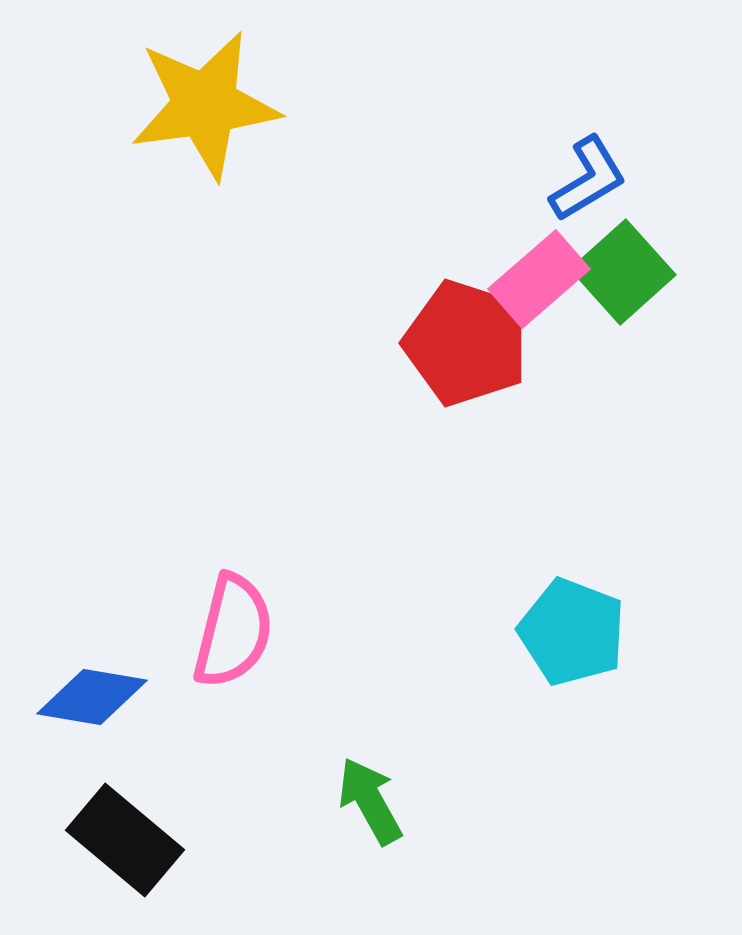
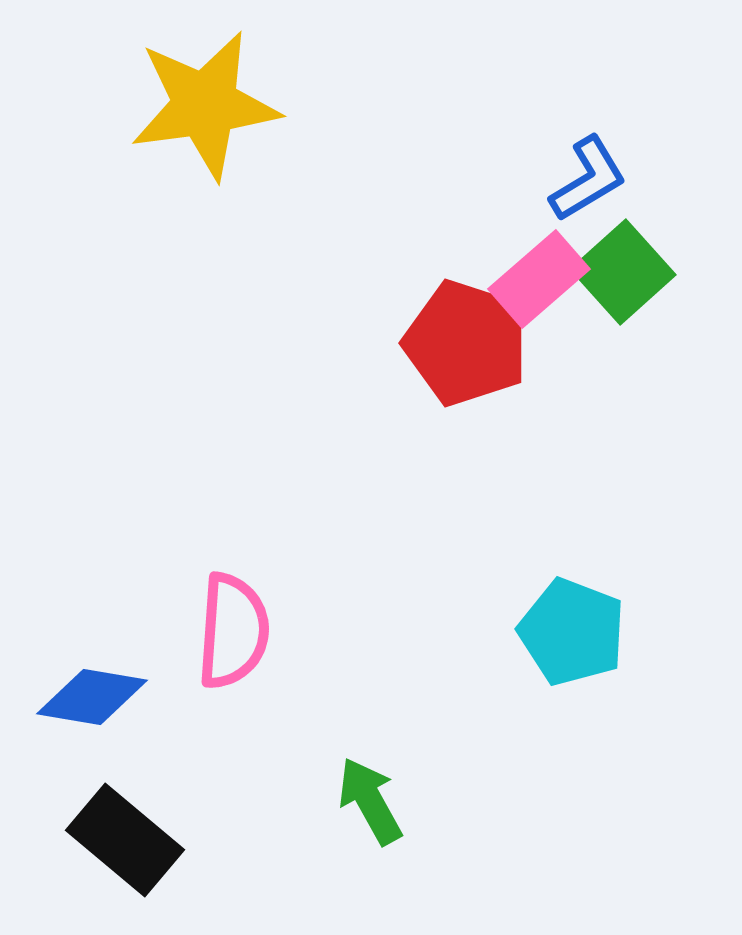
pink semicircle: rotated 10 degrees counterclockwise
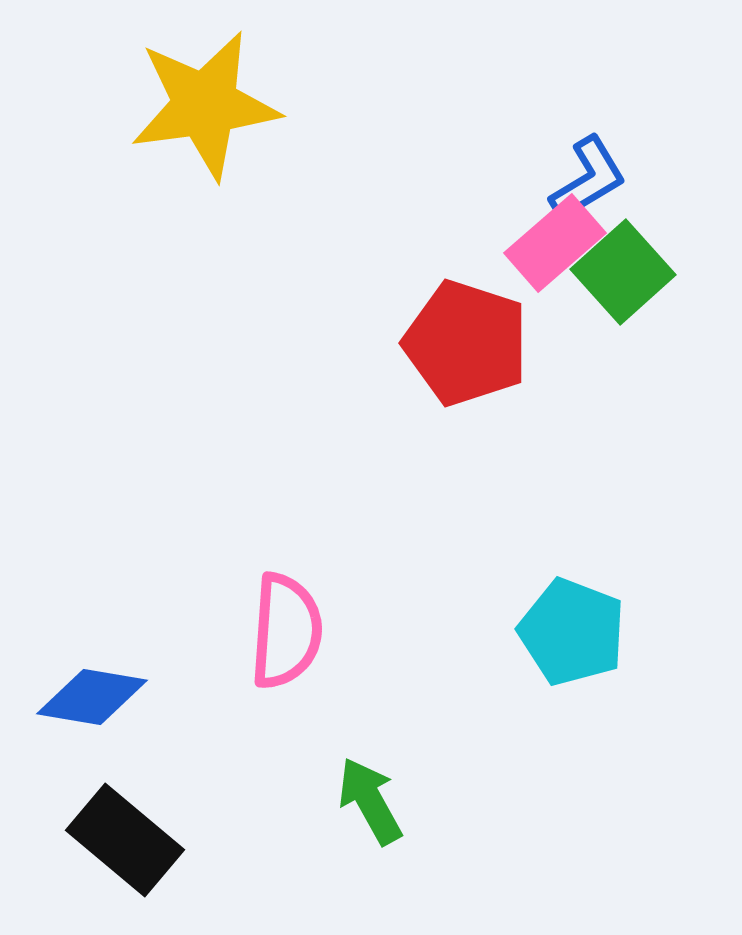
pink rectangle: moved 16 px right, 36 px up
pink semicircle: moved 53 px right
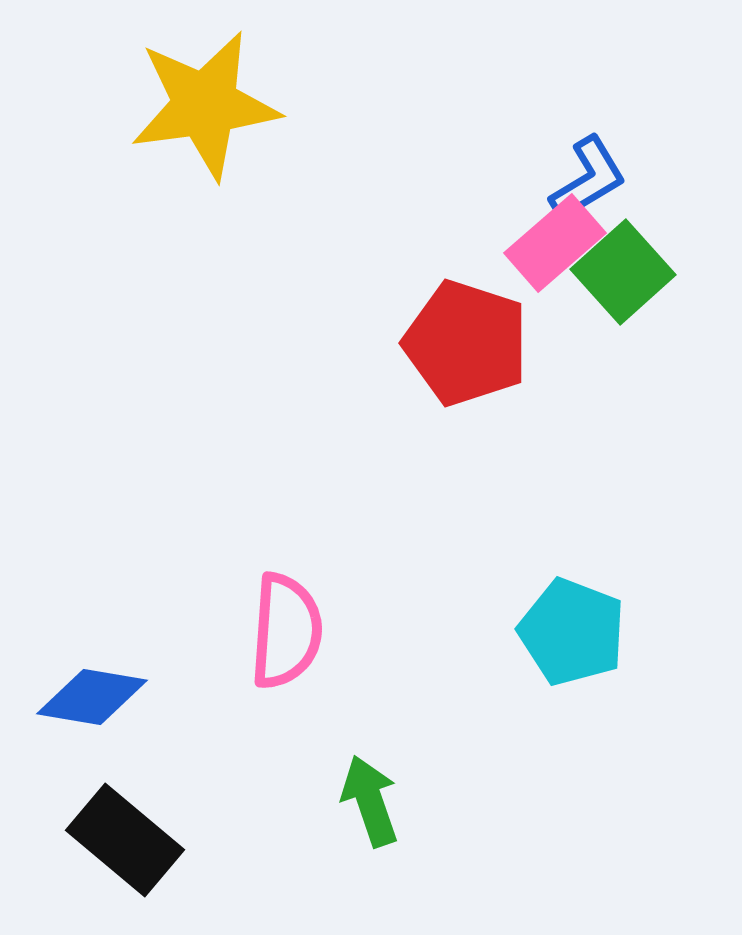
green arrow: rotated 10 degrees clockwise
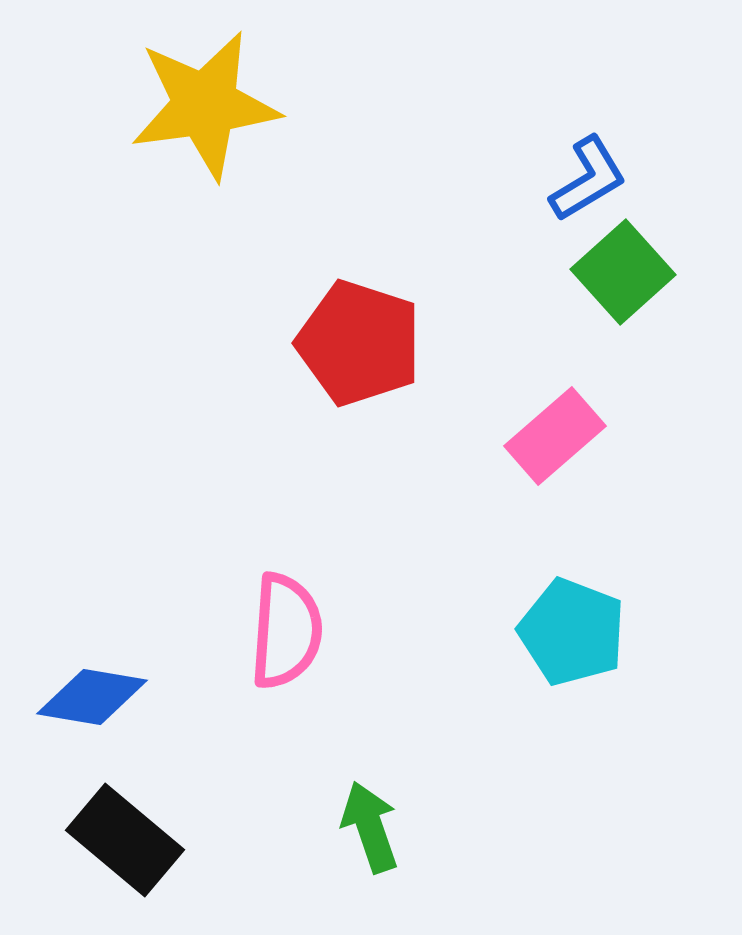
pink rectangle: moved 193 px down
red pentagon: moved 107 px left
green arrow: moved 26 px down
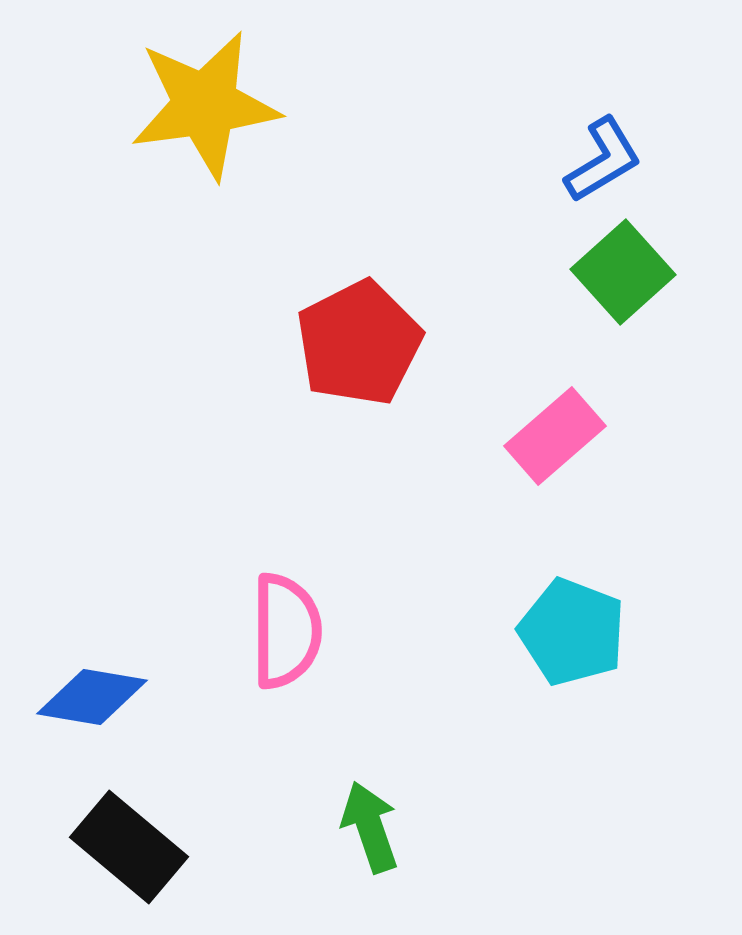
blue L-shape: moved 15 px right, 19 px up
red pentagon: rotated 27 degrees clockwise
pink semicircle: rotated 4 degrees counterclockwise
black rectangle: moved 4 px right, 7 px down
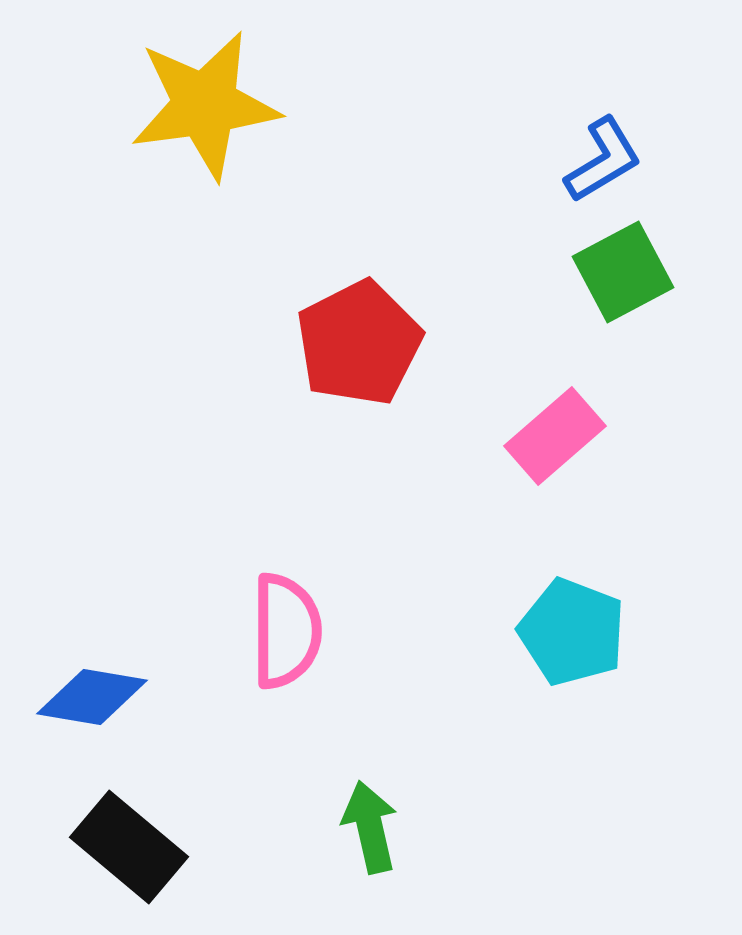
green square: rotated 14 degrees clockwise
green arrow: rotated 6 degrees clockwise
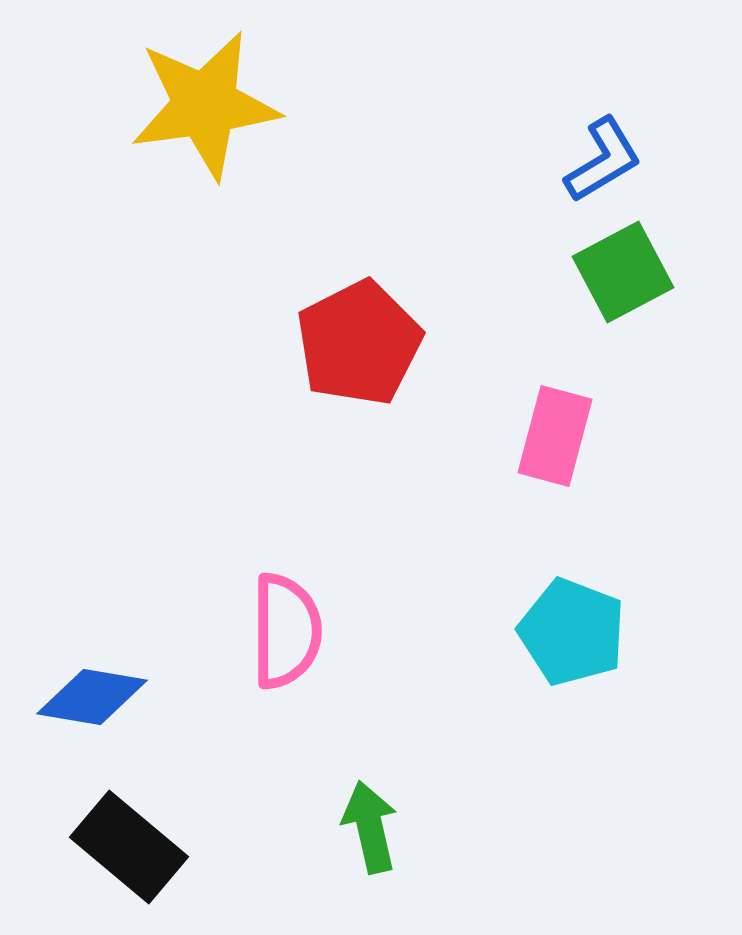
pink rectangle: rotated 34 degrees counterclockwise
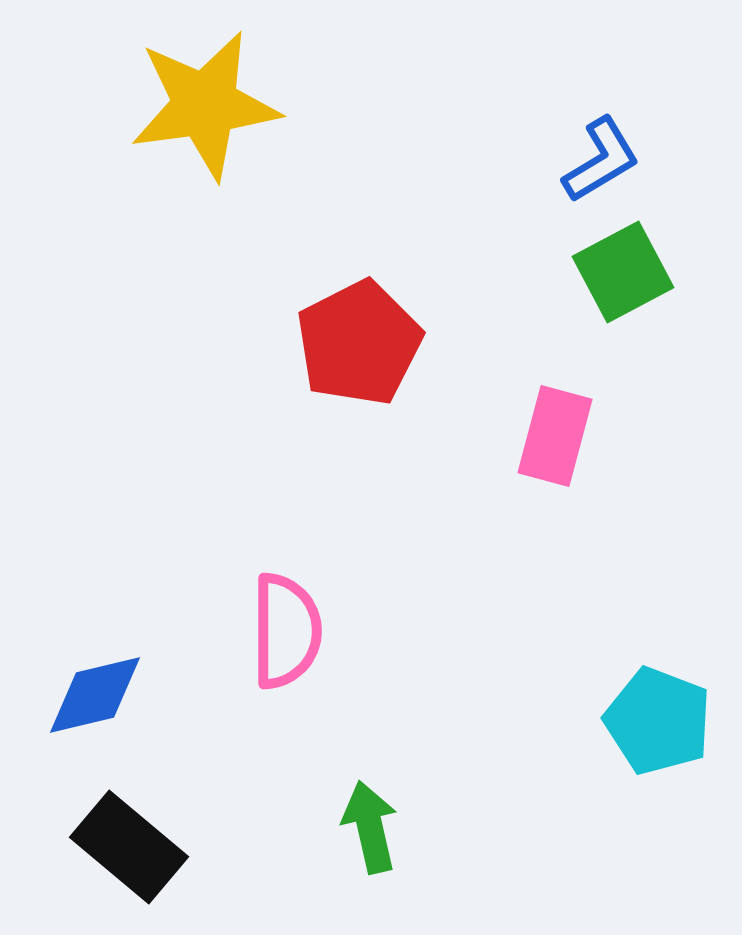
blue L-shape: moved 2 px left
cyan pentagon: moved 86 px right, 89 px down
blue diamond: moved 3 px right, 2 px up; rotated 23 degrees counterclockwise
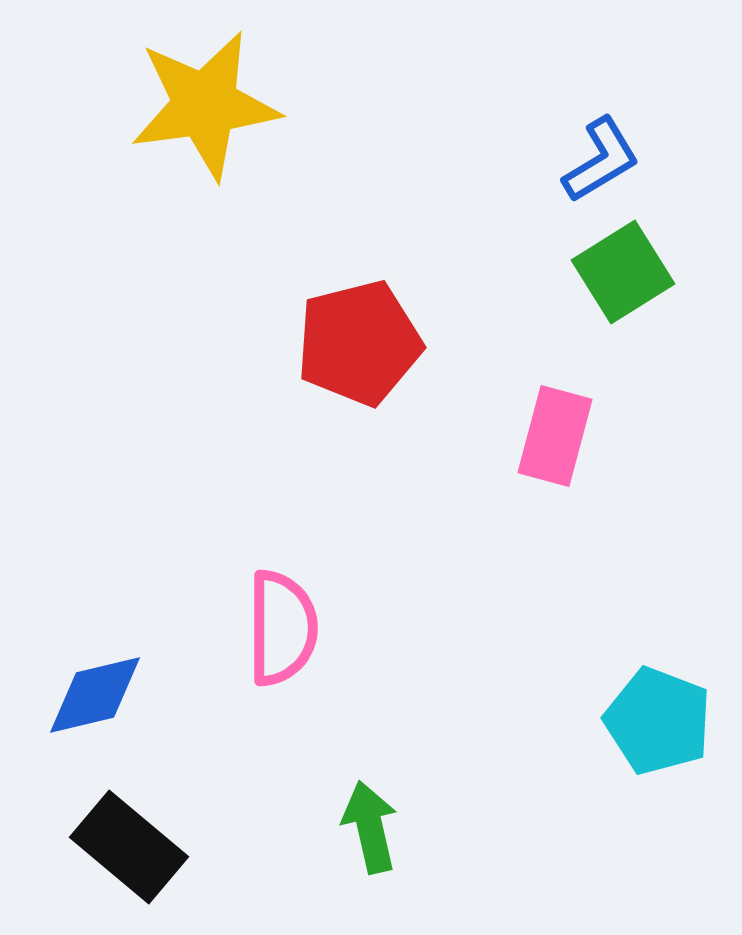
green square: rotated 4 degrees counterclockwise
red pentagon: rotated 13 degrees clockwise
pink semicircle: moved 4 px left, 3 px up
